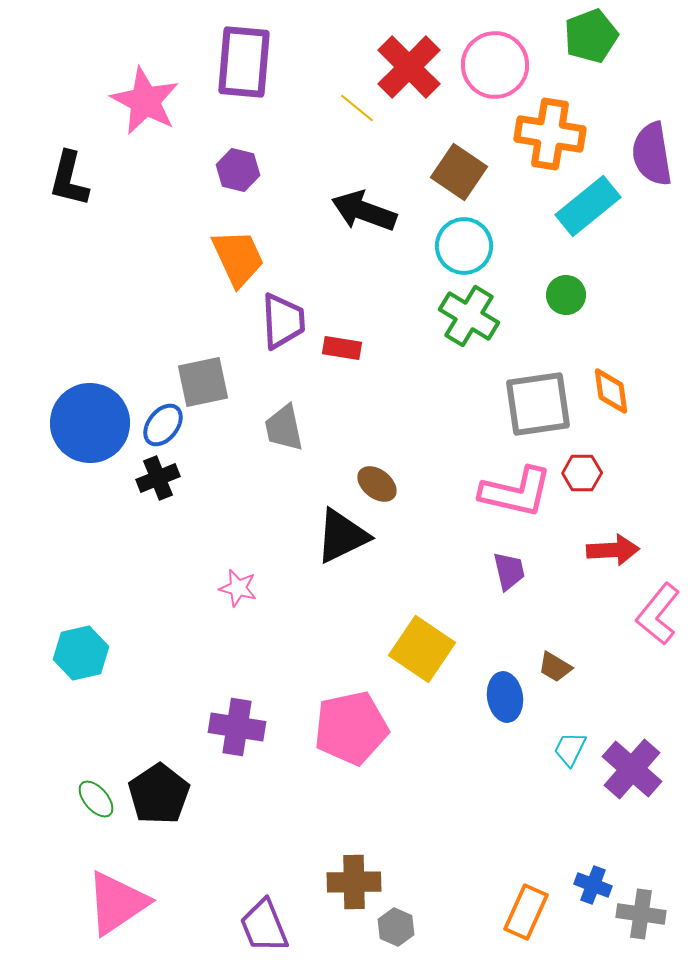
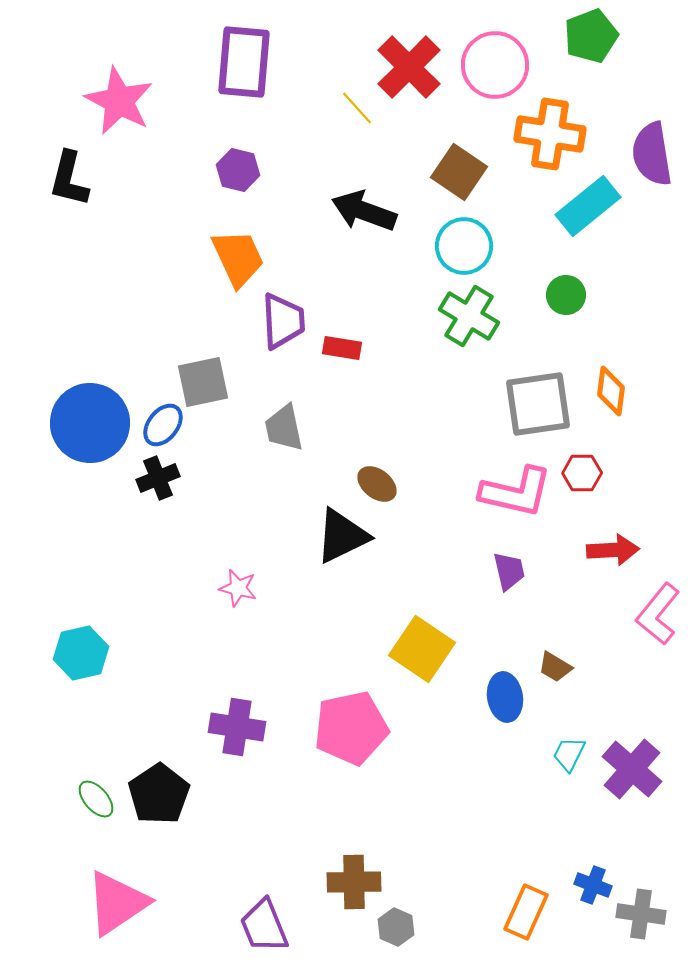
pink star at (145, 101): moved 26 px left
yellow line at (357, 108): rotated 9 degrees clockwise
orange diamond at (611, 391): rotated 15 degrees clockwise
cyan trapezoid at (570, 749): moved 1 px left, 5 px down
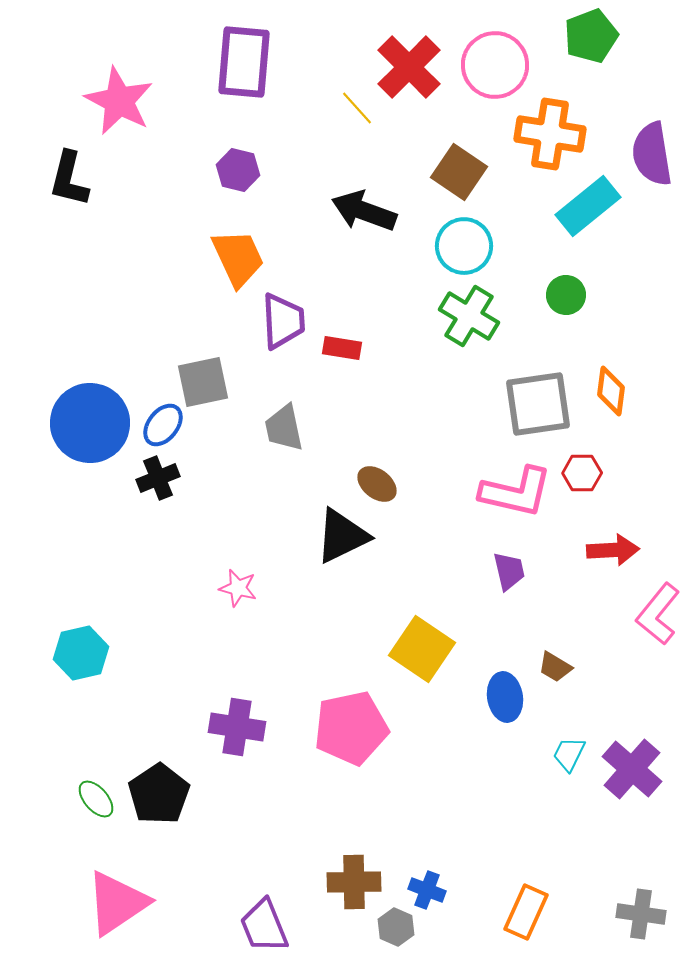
blue cross at (593, 885): moved 166 px left, 5 px down
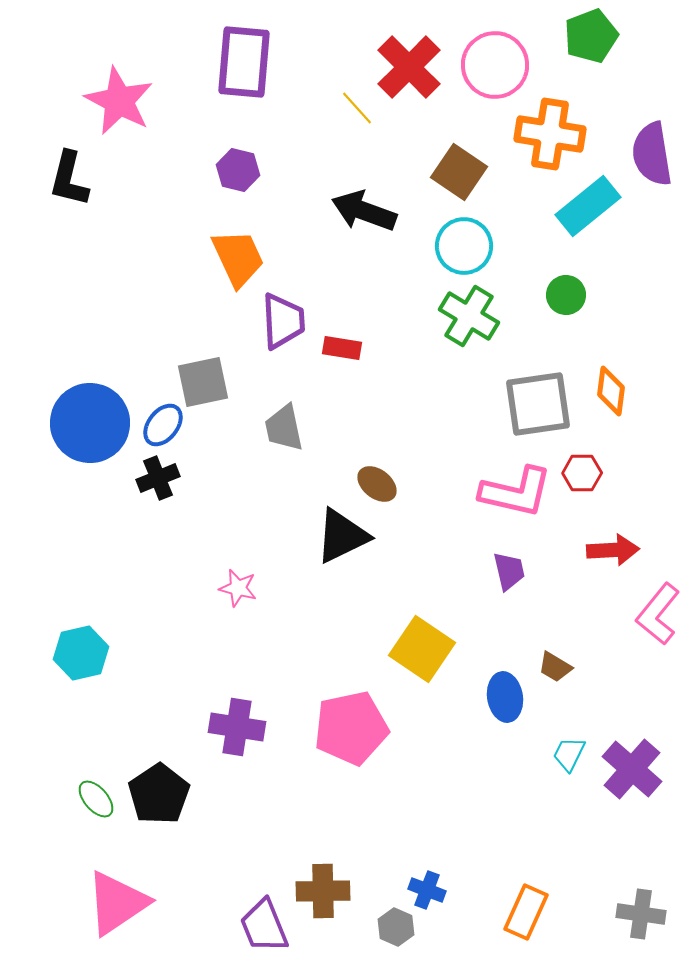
brown cross at (354, 882): moved 31 px left, 9 px down
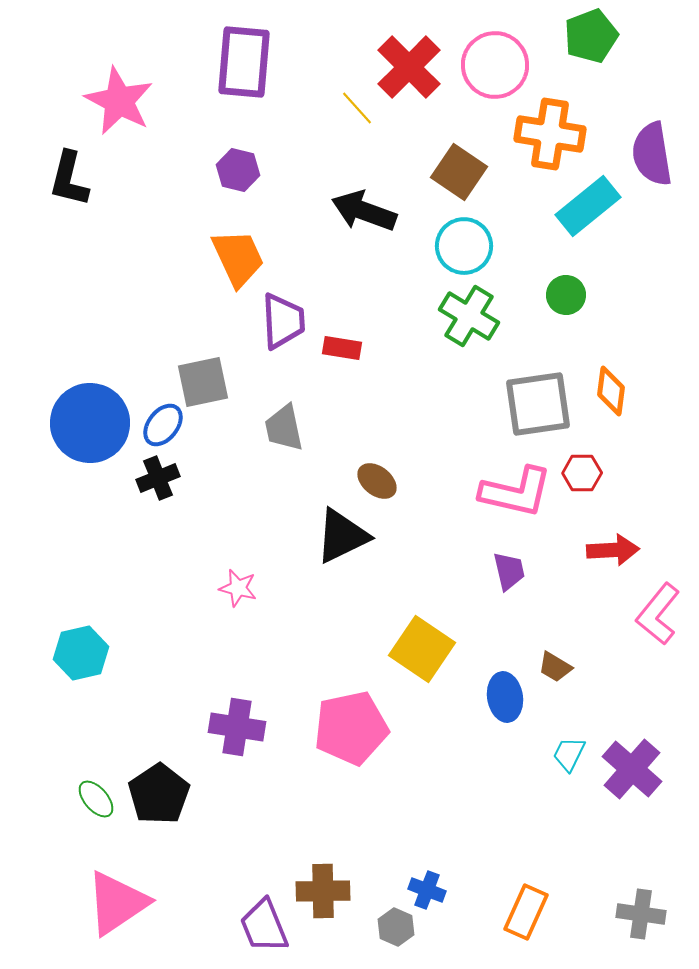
brown ellipse at (377, 484): moved 3 px up
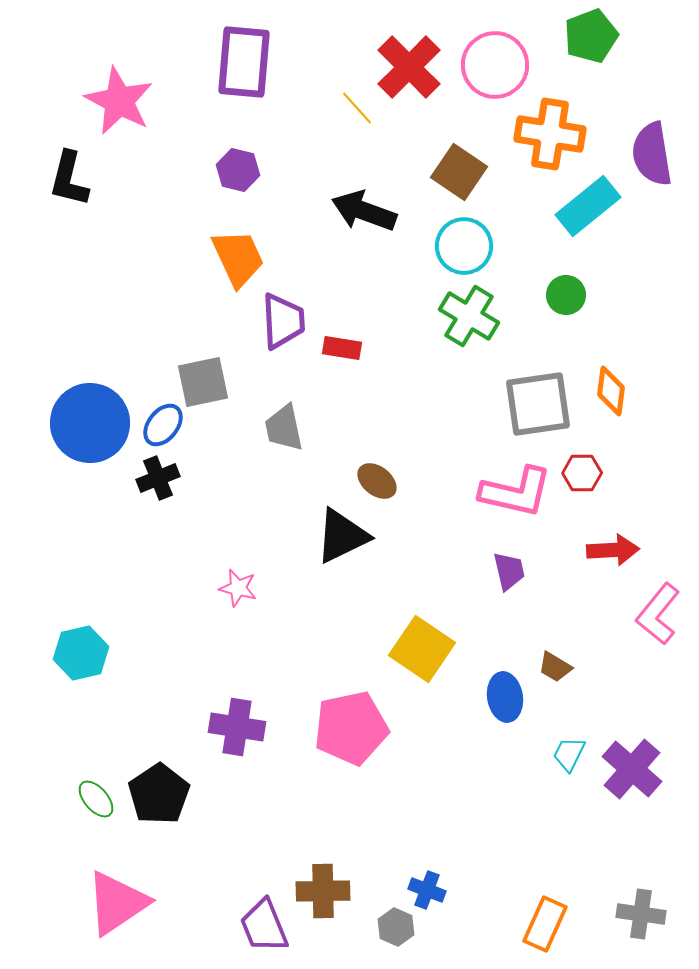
orange rectangle at (526, 912): moved 19 px right, 12 px down
